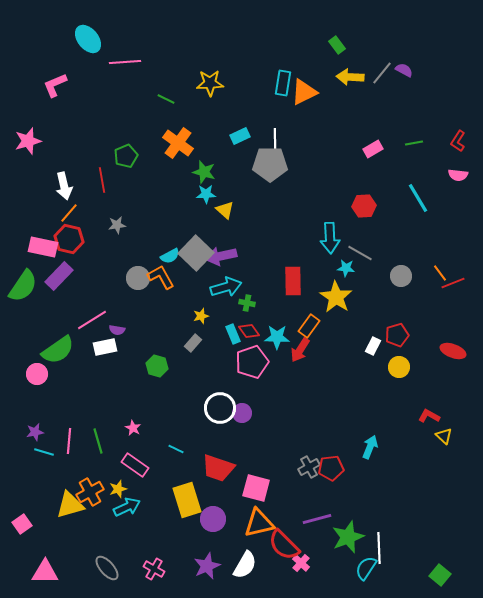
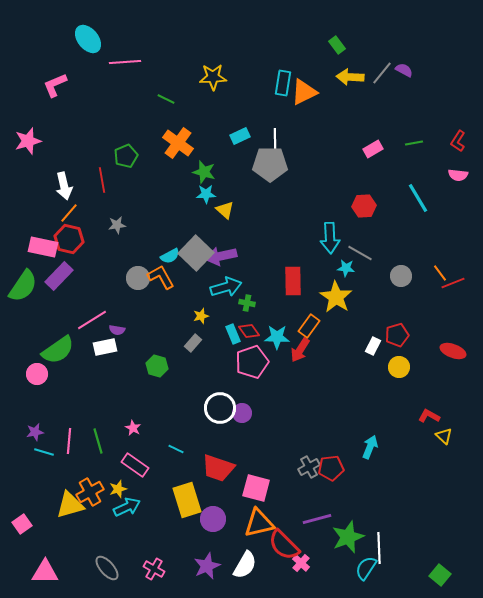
yellow star at (210, 83): moved 3 px right, 6 px up
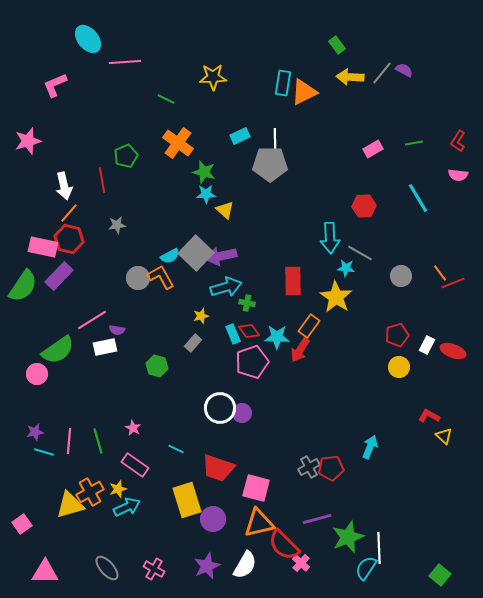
white rectangle at (373, 346): moved 54 px right, 1 px up
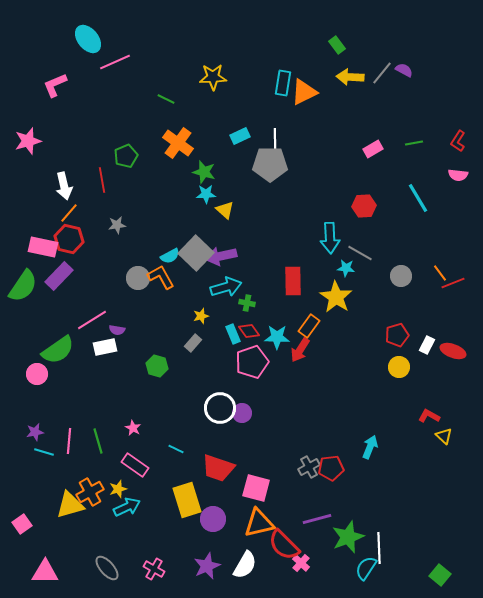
pink line at (125, 62): moved 10 px left; rotated 20 degrees counterclockwise
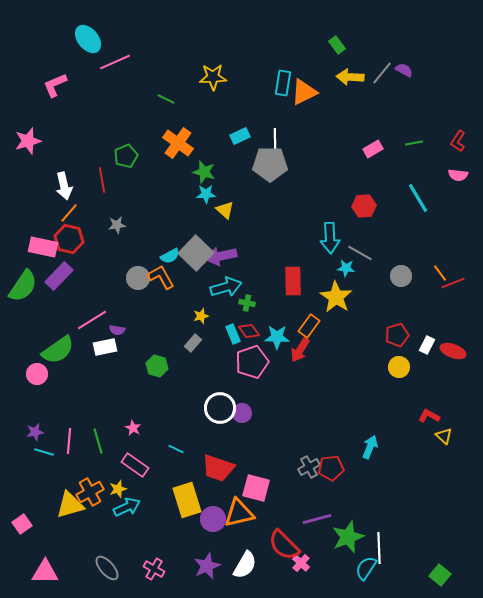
orange triangle at (259, 523): moved 20 px left, 10 px up
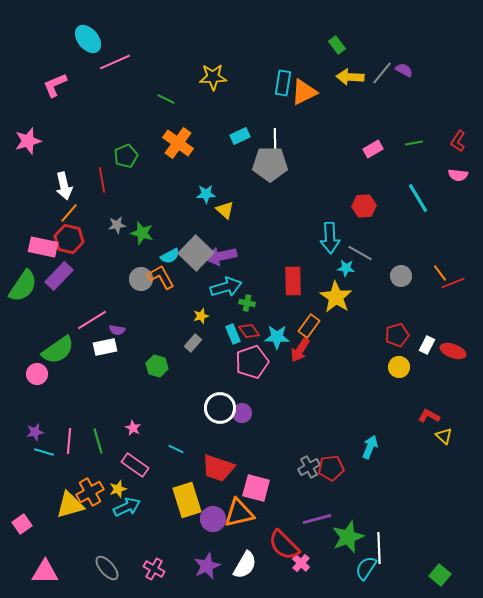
green star at (204, 172): moved 62 px left, 61 px down
gray circle at (138, 278): moved 3 px right, 1 px down
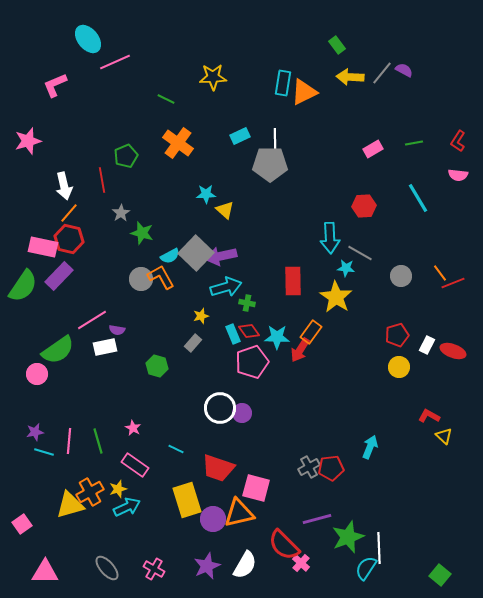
gray star at (117, 225): moved 4 px right, 12 px up; rotated 24 degrees counterclockwise
orange rectangle at (309, 326): moved 2 px right, 6 px down
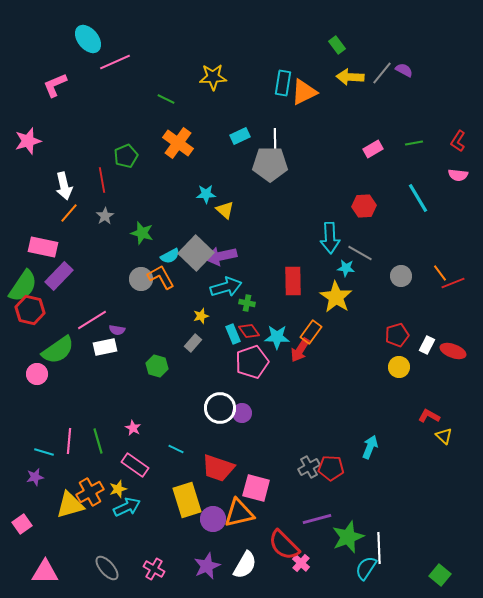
gray star at (121, 213): moved 16 px left, 3 px down
red hexagon at (69, 239): moved 39 px left, 71 px down
purple star at (35, 432): moved 45 px down
red pentagon at (331, 468): rotated 10 degrees clockwise
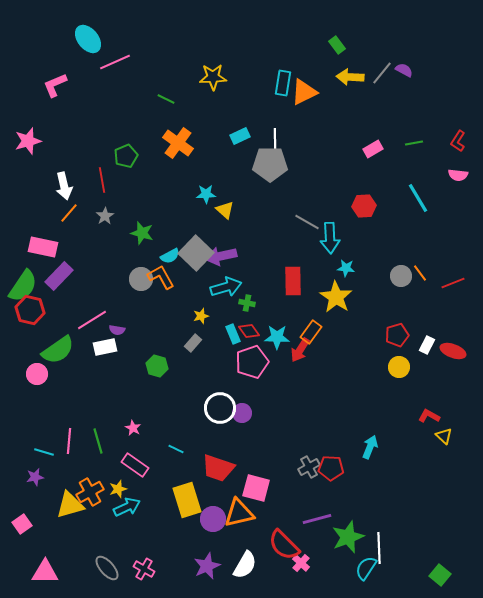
gray line at (360, 253): moved 53 px left, 31 px up
orange line at (440, 273): moved 20 px left
pink cross at (154, 569): moved 10 px left
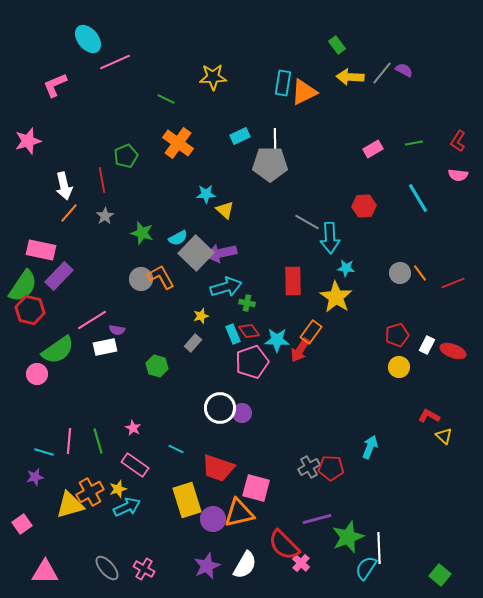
pink rectangle at (43, 247): moved 2 px left, 3 px down
cyan semicircle at (170, 256): moved 8 px right, 18 px up
purple arrow at (221, 256): moved 3 px up
gray circle at (401, 276): moved 1 px left, 3 px up
cyan star at (277, 337): moved 3 px down
